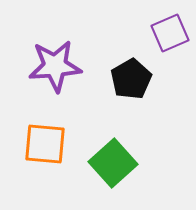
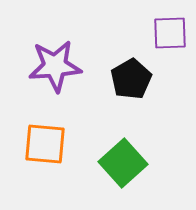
purple square: rotated 21 degrees clockwise
green square: moved 10 px right
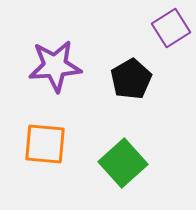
purple square: moved 1 px right, 5 px up; rotated 30 degrees counterclockwise
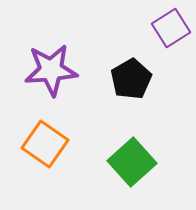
purple star: moved 4 px left, 4 px down
orange square: rotated 30 degrees clockwise
green square: moved 9 px right, 1 px up
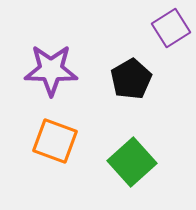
purple star: rotated 6 degrees clockwise
orange square: moved 10 px right, 3 px up; rotated 15 degrees counterclockwise
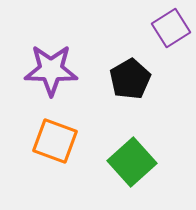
black pentagon: moved 1 px left
